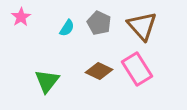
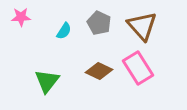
pink star: rotated 30 degrees clockwise
cyan semicircle: moved 3 px left, 3 px down
pink rectangle: moved 1 px right, 1 px up
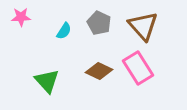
brown triangle: moved 1 px right
green triangle: rotated 20 degrees counterclockwise
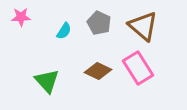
brown triangle: rotated 8 degrees counterclockwise
brown diamond: moved 1 px left
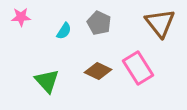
brown triangle: moved 17 px right, 3 px up; rotated 12 degrees clockwise
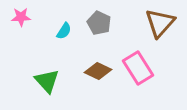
brown triangle: rotated 20 degrees clockwise
